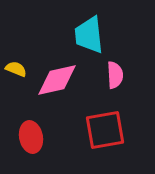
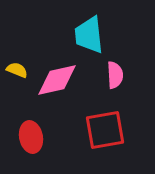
yellow semicircle: moved 1 px right, 1 px down
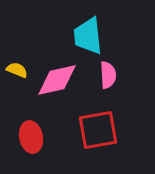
cyan trapezoid: moved 1 px left, 1 px down
pink semicircle: moved 7 px left
red square: moved 7 px left
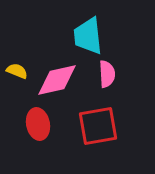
yellow semicircle: moved 1 px down
pink semicircle: moved 1 px left, 1 px up
red square: moved 4 px up
red ellipse: moved 7 px right, 13 px up
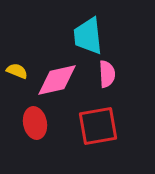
red ellipse: moved 3 px left, 1 px up
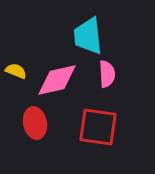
yellow semicircle: moved 1 px left
red square: moved 1 px down; rotated 18 degrees clockwise
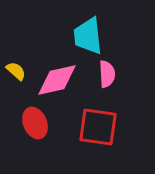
yellow semicircle: rotated 20 degrees clockwise
red ellipse: rotated 12 degrees counterclockwise
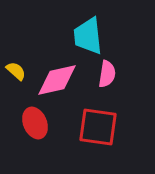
pink semicircle: rotated 12 degrees clockwise
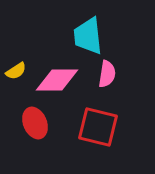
yellow semicircle: rotated 105 degrees clockwise
pink diamond: rotated 12 degrees clockwise
red square: rotated 6 degrees clockwise
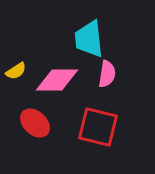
cyan trapezoid: moved 1 px right, 3 px down
red ellipse: rotated 24 degrees counterclockwise
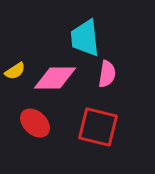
cyan trapezoid: moved 4 px left, 1 px up
yellow semicircle: moved 1 px left
pink diamond: moved 2 px left, 2 px up
